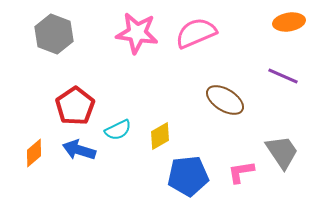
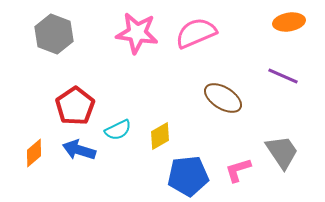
brown ellipse: moved 2 px left, 2 px up
pink L-shape: moved 3 px left, 2 px up; rotated 8 degrees counterclockwise
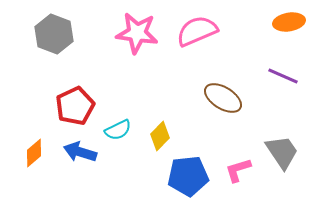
pink semicircle: moved 1 px right, 2 px up
red pentagon: rotated 9 degrees clockwise
yellow diamond: rotated 16 degrees counterclockwise
blue arrow: moved 1 px right, 2 px down
